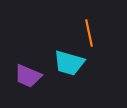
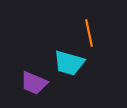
purple trapezoid: moved 6 px right, 7 px down
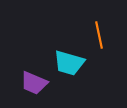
orange line: moved 10 px right, 2 px down
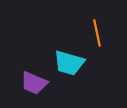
orange line: moved 2 px left, 2 px up
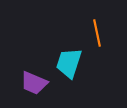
cyan trapezoid: rotated 92 degrees clockwise
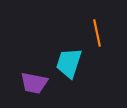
purple trapezoid: rotated 12 degrees counterclockwise
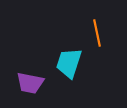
purple trapezoid: moved 4 px left
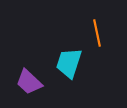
purple trapezoid: moved 1 px left, 1 px up; rotated 32 degrees clockwise
